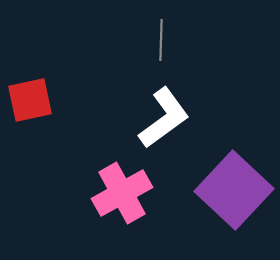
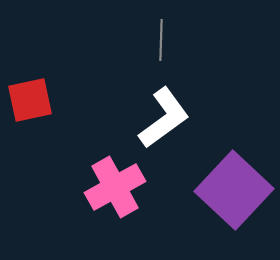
pink cross: moved 7 px left, 6 px up
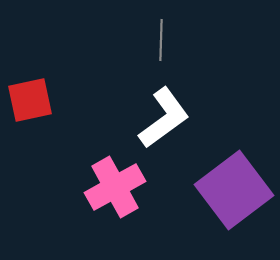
purple square: rotated 10 degrees clockwise
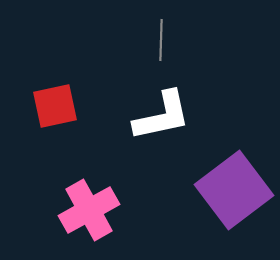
red square: moved 25 px right, 6 px down
white L-shape: moved 2 px left, 2 px up; rotated 24 degrees clockwise
pink cross: moved 26 px left, 23 px down
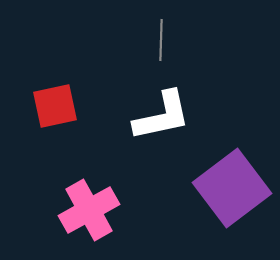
purple square: moved 2 px left, 2 px up
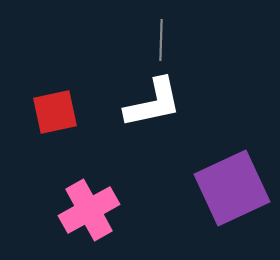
red square: moved 6 px down
white L-shape: moved 9 px left, 13 px up
purple square: rotated 12 degrees clockwise
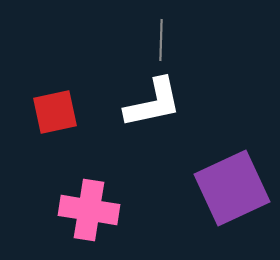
pink cross: rotated 38 degrees clockwise
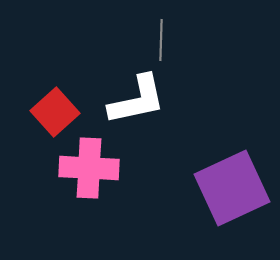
white L-shape: moved 16 px left, 3 px up
red square: rotated 30 degrees counterclockwise
pink cross: moved 42 px up; rotated 6 degrees counterclockwise
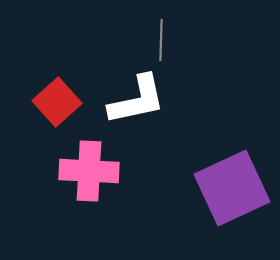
red square: moved 2 px right, 10 px up
pink cross: moved 3 px down
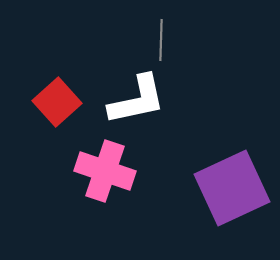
pink cross: moved 16 px right; rotated 16 degrees clockwise
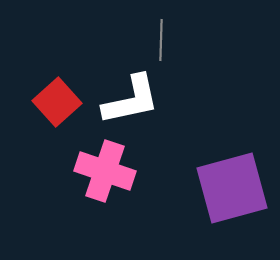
white L-shape: moved 6 px left
purple square: rotated 10 degrees clockwise
